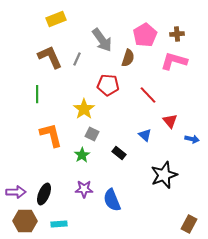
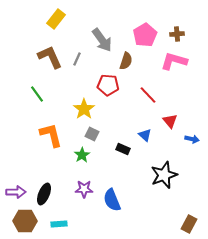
yellow rectangle: rotated 30 degrees counterclockwise
brown semicircle: moved 2 px left, 3 px down
green line: rotated 36 degrees counterclockwise
black rectangle: moved 4 px right, 4 px up; rotated 16 degrees counterclockwise
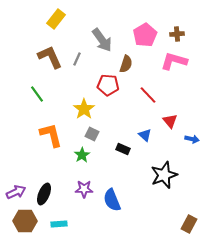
brown semicircle: moved 3 px down
purple arrow: rotated 24 degrees counterclockwise
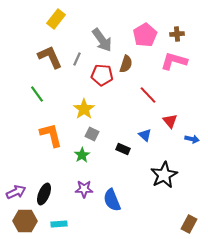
red pentagon: moved 6 px left, 10 px up
black star: rotated 8 degrees counterclockwise
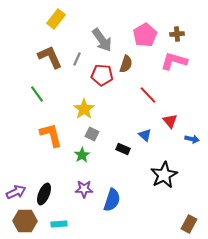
blue semicircle: rotated 140 degrees counterclockwise
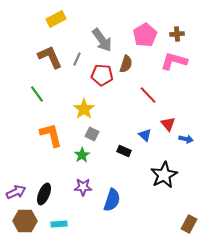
yellow rectangle: rotated 24 degrees clockwise
red triangle: moved 2 px left, 3 px down
blue arrow: moved 6 px left
black rectangle: moved 1 px right, 2 px down
purple star: moved 1 px left, 2 px up
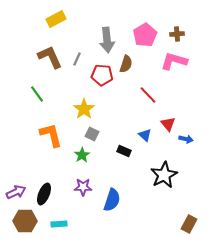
gray arrow: moved 5 px right; rotated 30 degrees clockwise
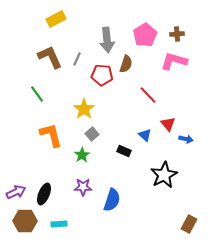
gray square: rotated 24 degrees clockwise
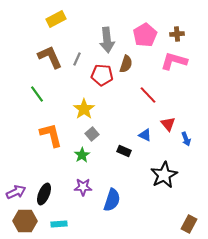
blue triangle: rotated 16 degrees counterclockwise
blue arrow: rotated 56 degrees clockwise
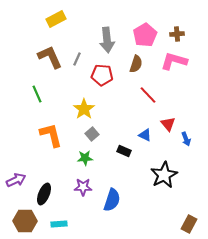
brown semicircle: moved 10 px right
green line: rotated 12 degrees clockwise
green star: moved 3 px right, 3 px down; rotated 28 degrees clockwise
purple arrow: moved 12 px up
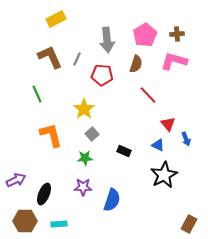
blue triangle: moved 13 px right, 10 px down
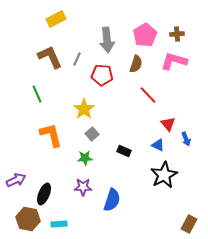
brown hexagon: moved 3 px right, 2 px up; rotated 10 degrees clockwise
